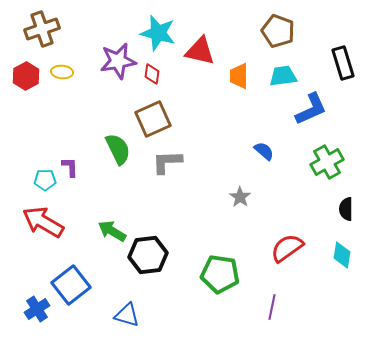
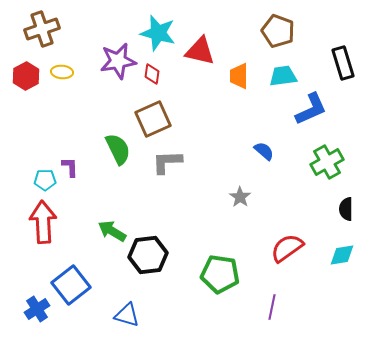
red arrow: rotated 57 degrees clockwise
cyan diamond: rotated 72 degrees clockwise
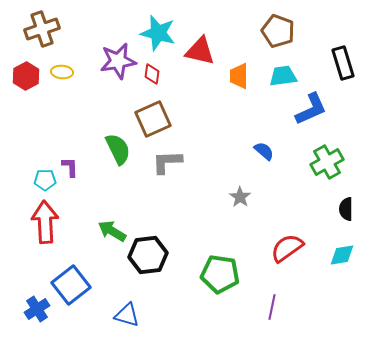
red arrow: moved 2 px right
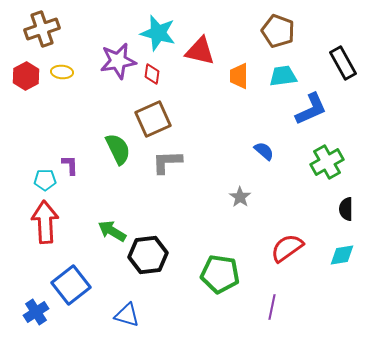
black rectangle: rotated 12 degrees counterclockwise
purple L-shape: moved 2 px up
blue cross: moved 1 px left, 3 px down
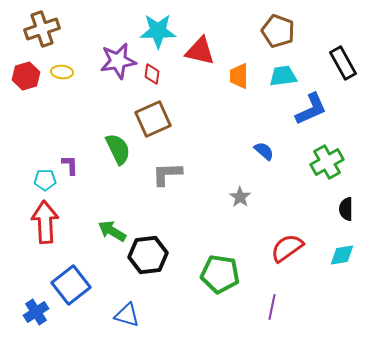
cyan star: moved 2 px up; rotated 15 degrees counterclockwise
red hexagon: rotated 12 degrees clockwise
gray L-shape: moved 12 px down
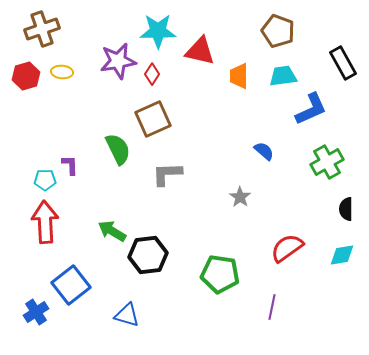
red diamond: rotated 25 degrees clockwise
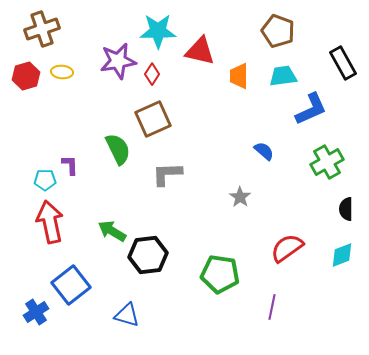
red arrow: moved 5 px right; rotated 9 degrees counterclockwise
cyan diamond: rotated 12 degrees counterclockwise
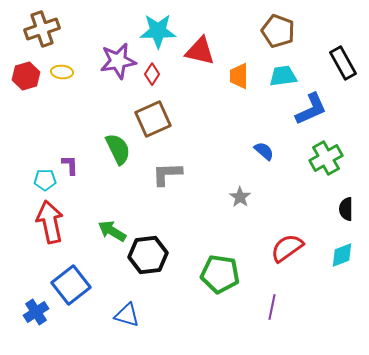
green cross: moved 1 px left, 4 px up
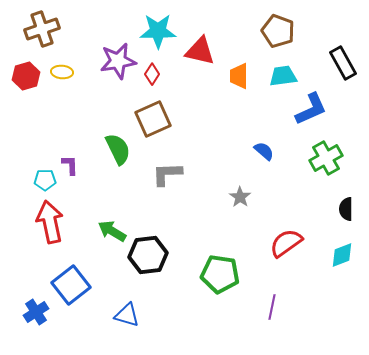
red semicircle: moved 1 px left, 5 px up
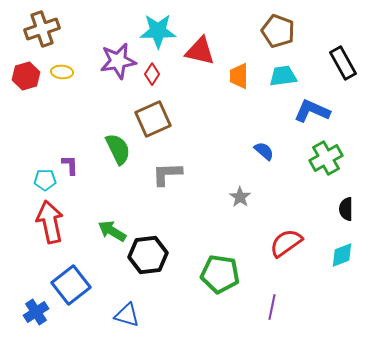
blue L-shape: moved 1 px right, 2 px down; rotated 132 degrees counterclockwise
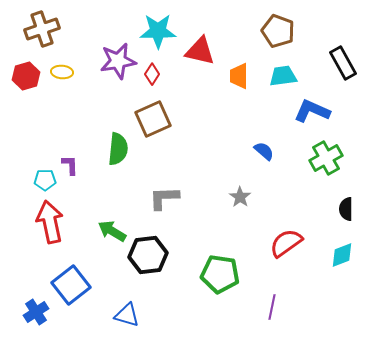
green semicircle: rotated 32 degrees clockwise
gray L-shape: moved 3 px left, 24 px down
